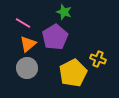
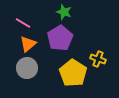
purple pentagon: moved 5 px right, 1 px down
yellow pentagon: rotated 12 degrees counterclockwise
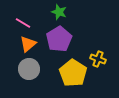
green star: moved 5 px left
purple pentagon: moved 1 px left, 1 px down
gray circle: moved 2 px right, 1 px down
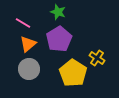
green star: moved 1 px left
yellow cross: moved 1 px left, 1 px up; rotated 14 degrees clockwise
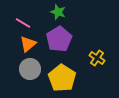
gray circle: moved 1 px right
yellow pentagon: moved 11 px left, 5 px down
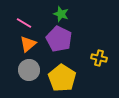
green star: moved 3 px right, 2 px down
pink line: moved 1 px right
purple pentagon: rotated 15 degrees counterclockwise
yellow cross: moved 2 px right; rotated 21 degrees counterclockwise
gray circle: moved 1 px left, 1 px down
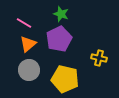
purple pentagon: rotated 20 degrees clockwise
yellow pentagon: moved 3 px right, 1 px down; rotated 20 degrees counterclockwise
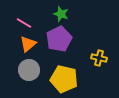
yellow pentagon: moved 1 px left
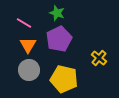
green star: moved 4 px left, 1 px up
orange triangle: moved 1 px down; rotated 18 degrees counterclockwise
yellow cross: rotated 28 degrees clockwise
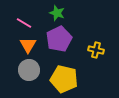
yellow cross: moved 3 px left, 8 px up; rotated 28 degrees counterclockwise
